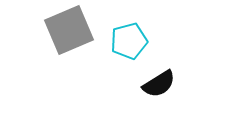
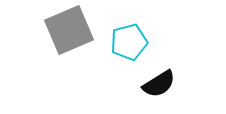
cyan pentagon: moved 1 px down
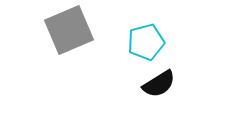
cyan pentagon: moved 17 px right
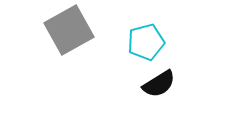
gray square: rotated 6 degrees counterclockwise
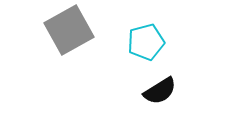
black semicircle: moved 1 px right, 7 px down
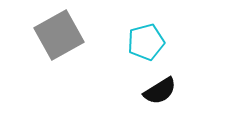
gray square: moved 10 px left, 5 px down
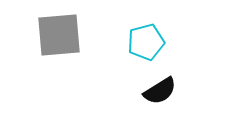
gray square: rotated 24 degrees clockwise
